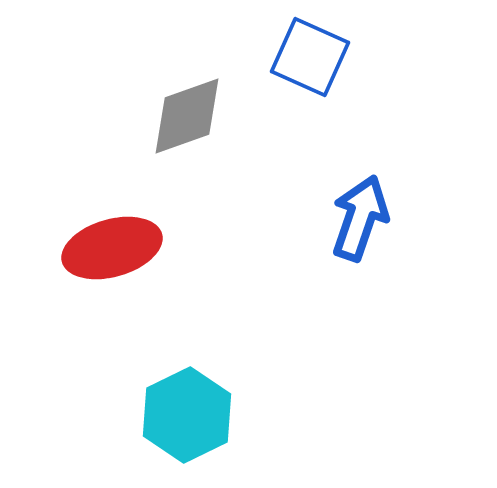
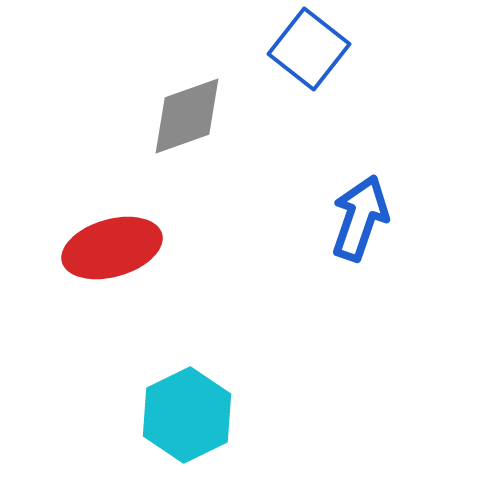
blue square: moved 1 px left, 8 px up; rotated 14 degrees clockwise
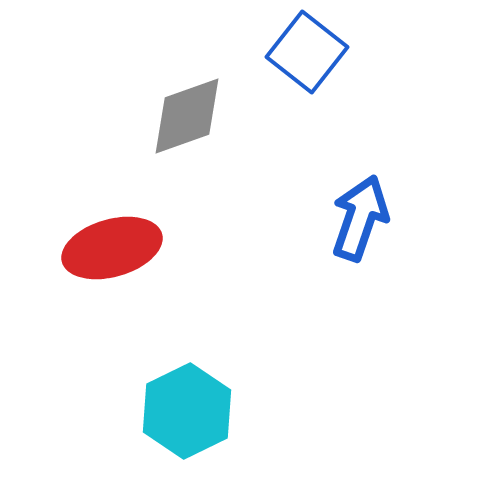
blue square: moved 2 px left, 3 px down
cyan hexagon: moved 4 px up
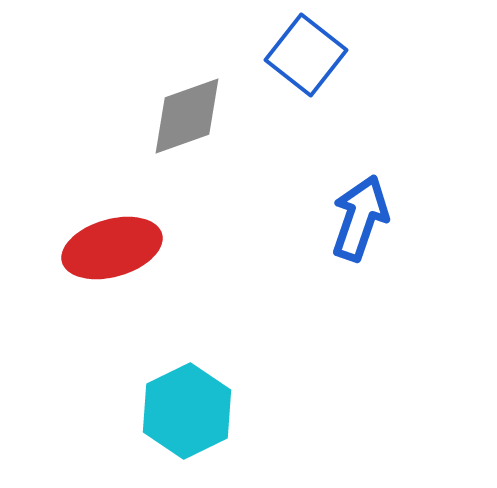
blue square: moved 1 px left, 3 px down
